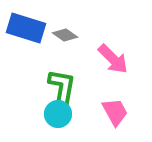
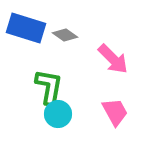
green L-shape: moved 13 px left
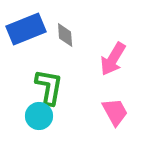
blue rectangle: moved 1 px down; rotated 39 degrees counterclockwise
gray diamond: rotated 50 degrees clockwise
pink arrow: rotated 76 degrees clockwise
cyan circle: moved 19 px left, 2 px down
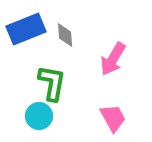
green L-shape: moved 3 px right, 4 px up
pink trapezoid: moved 2 px left, 6 px down
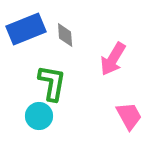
pink trapezoid: moved 16 px right, 2 px up
